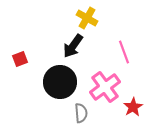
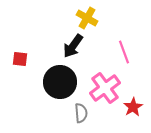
red square: rotated 28 degrees clockwise
pink cross: moved 1 px down
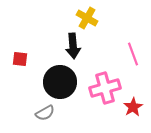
black arrow: rotated 40 degrees counterclockwise
pink line: moved 9 px right, 2 px down
pink cross: rotated 20 degrees clockwise
gray semicircle: moved 36 px left; rotated 66 degrees clockwise
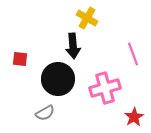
black circle: moved 2 px left, 3 px up
red star: moved 1 px right, 10 px down
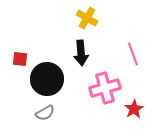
black arrow: moved 8 px right, 7 px down
black circle: moved 11 px left
red star: moved 8 px up
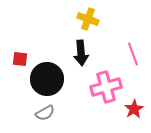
yellow cross: moved 1 px right, 1 px down; rotated 10 degrees counterclockwise
pink cross: moved 1 px right, 1 px up
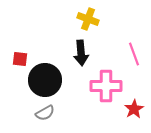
pink line: moved 1 px right
black circle: moved 2 px left, 1 px down
pink cross: moved 1 px up; rotated 16 degrees clockwise
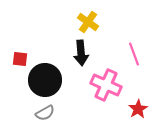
yellow cross: moved 3 px down; rotated 15 degrees clockwise
pink cross: moved 1 px up; rotated 24 degrees clockwise
red star: moved 4 px right
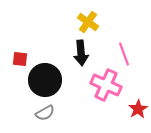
pink line: moved 10 px left
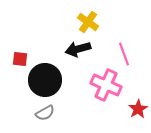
black arrow: moved 3 px left, 4 px up; rotated 80 degrees clockwise
